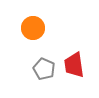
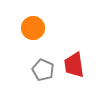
gray pentagon: moved 1 px left, 1 px down
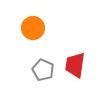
red trapezoid: moved 1 px right; rotated 16 degrees clockwise
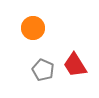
red trapezoid: rotated 40 degrees counterclockwise
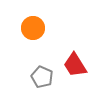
gray pentagon: moved 1 px left, 7 px down
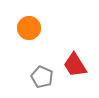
orange circle: moved 4 px left
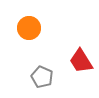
red trapezoid: moved 6 px right, 4 px up
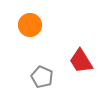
orange circle: moved 1 px right, 3 px up
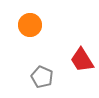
red trapezoid: moved 1 px right, 1 px up
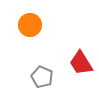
red trapezoid: moved 1 px left, 3 px down
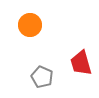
red trapezoid: rotated 16 degrees clockwise
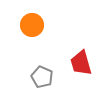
orange circle: moved 2 px right
